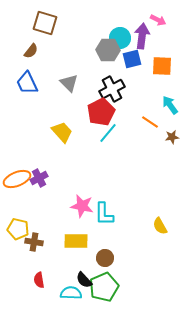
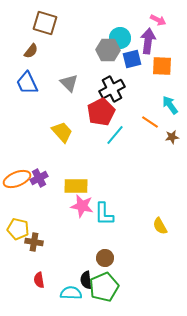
purple arrow: moved 6 px right, 5 px down
cyan line: moved 7 px right, 2 px down
yellow rectangle: moved 55 px up
black semicircle: moved 2 px right; rotated 36 degrees clockwise
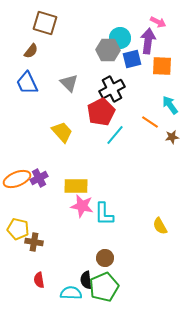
pink arrow: moved 2 px down
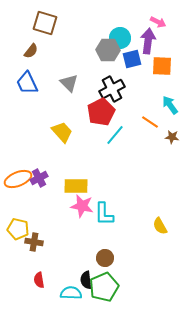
brown star: rotated 16 degrees clockwise
orange ellipse: moved 1 px right
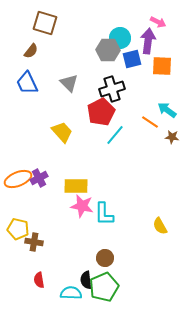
black cross: rotated 10 degrees clockwise
cyan arrow: moved 3 px left, 5 px down; rotated 18 degrees counterclockwise
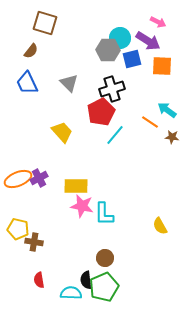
purple arrow: rotated 115 degrees clockwise
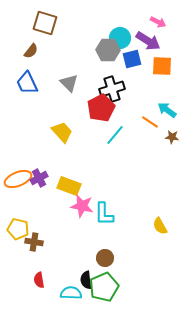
red pentagon: moved 4 px up
yellow rectangle: moved 7 px left; rotated 20 degrees clockwise
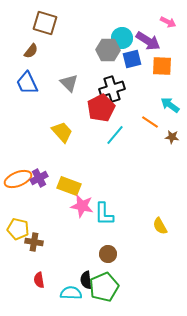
pink arrow: moved 10 px right
cyan circle: moved 2 px right
cyan arrow: moved 3 px right, 5 px up
brown circle: moved 3 px right, 4 px up
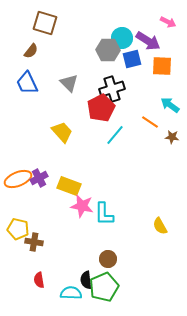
brown circle: moved 5 px down
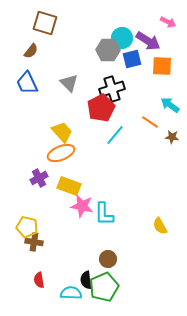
orange ellipse: moved 43 px right, 26 px up
yellow pentagon: moved 9 px right, 2 px up
